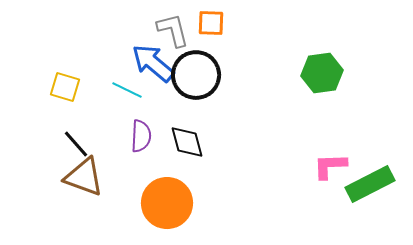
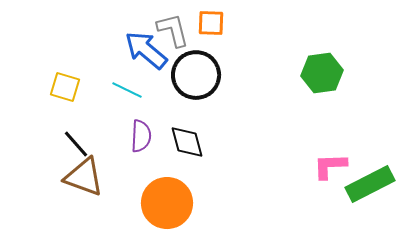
blue arrow: moved 7 px left, 13 px up
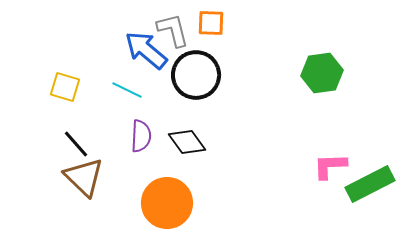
black diamond: rotated 21 degrees counterclockwise
brown triangle: rotated 24 degrees clockwise
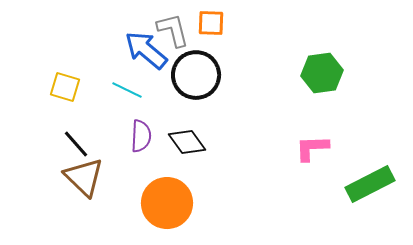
pink L-shape: moved 18 px left, 18 px up
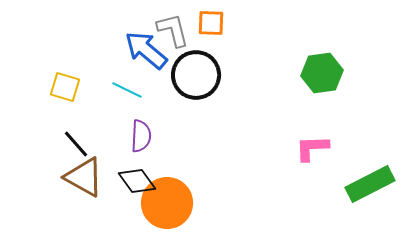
black diamond: moved 50 px left, 39 px down
brown triangle: rotated 15 degrees counterclockwise
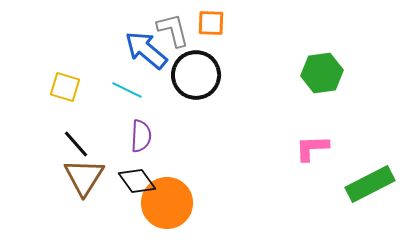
brown triangle: rotated 33 degrees clockwise
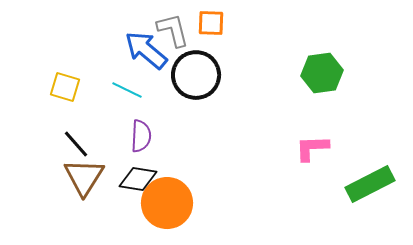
black diamond: moved 1 px right, 2 px up; rotated 45 degrees counterclockwise
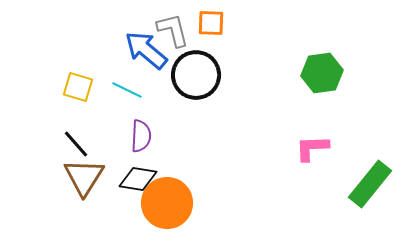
yellow square: moved 13 px right
green rectangle: rotated 24 degrees counterclockwise
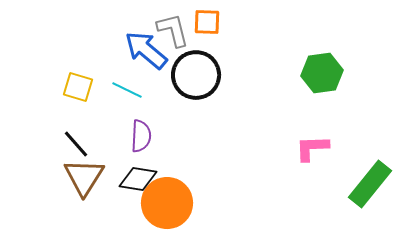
orange square: moved 4 px left, 1 px up
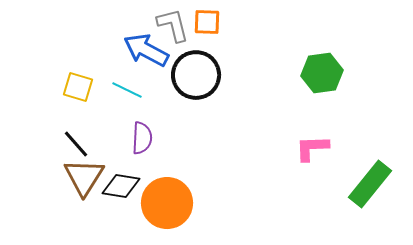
gray L-shape: moved 5 px up
blue arrow: rotated 12 degrees counterclockwise
purple semicircle: moved 1 px right, 2 px down
black diamond: moved 17 px left, 7 px down
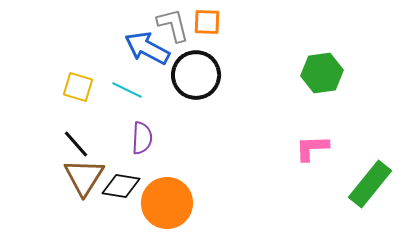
blue arrow: moved 1 px right, 2 px up
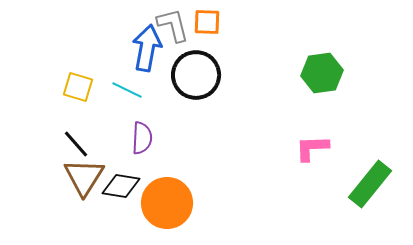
blue arrow: rotated 72 degrees clockwise
